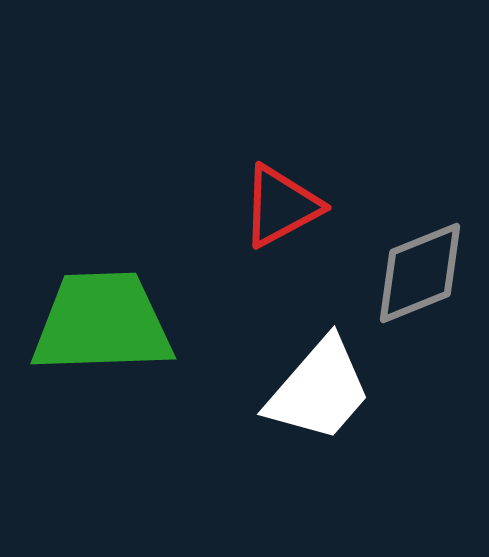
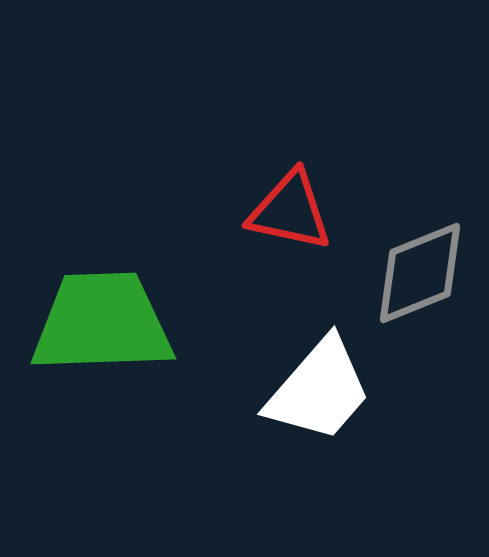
red triangle: moved 9 px right, 5 px down; rotated 40 degrees clockwise
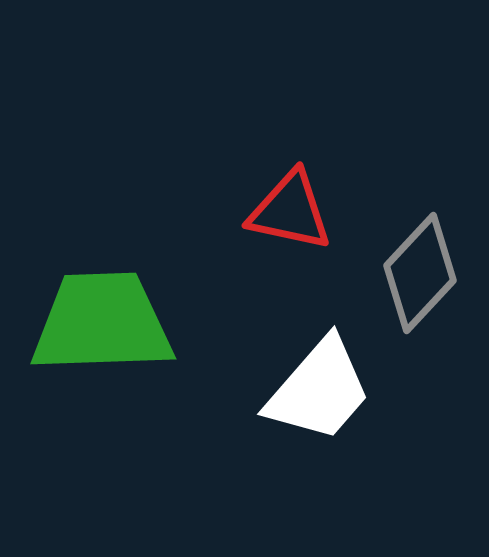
gray diamond: rotated 25 degrees counterclockwise
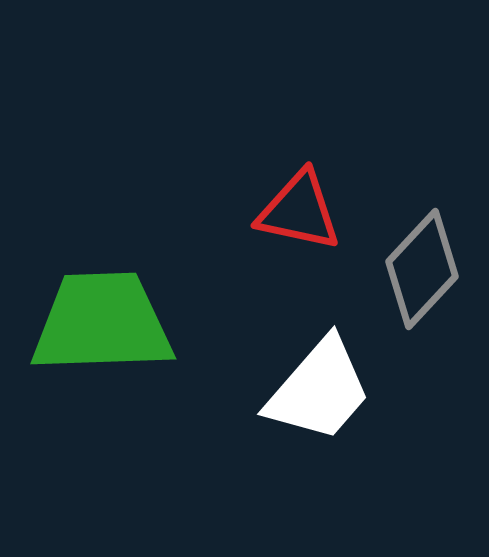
red triangle: moved 9 px right
gray diamond: moved 2 px right, 4 px up
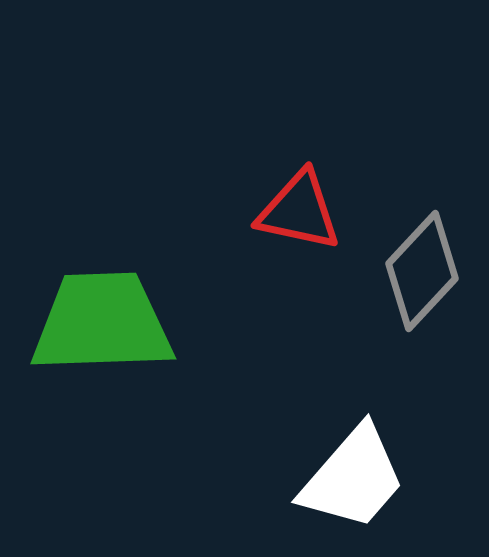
gray diamond: moved 2 px down
white trapezoid: moved 34 px right, 88 px down
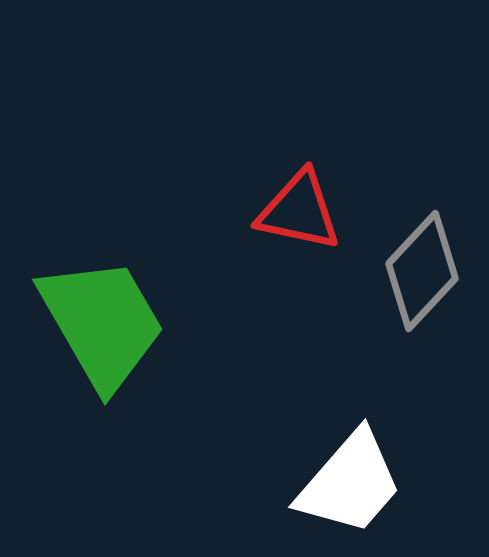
green trapezoid: rotated 62 degrees clockwise
white trapezoid: moved 3 px left, 5 px down
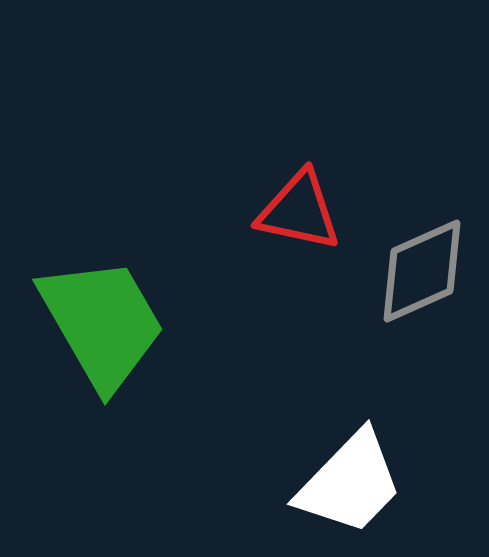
gray diamond: rotated 23 degrees clockwise
white trapezoid: rotated 3 degrees clockwise
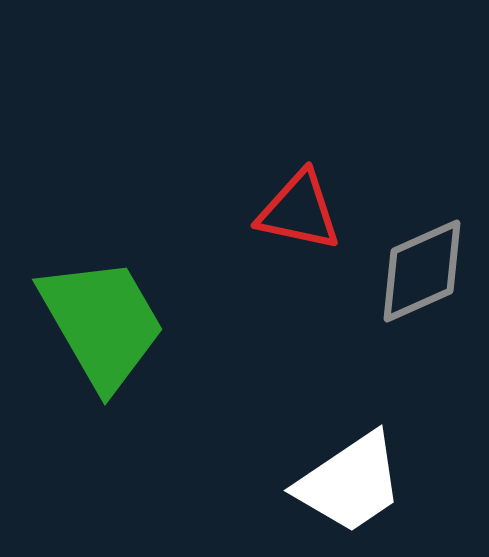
white trapezoid: rotated 12 degrees clockwise
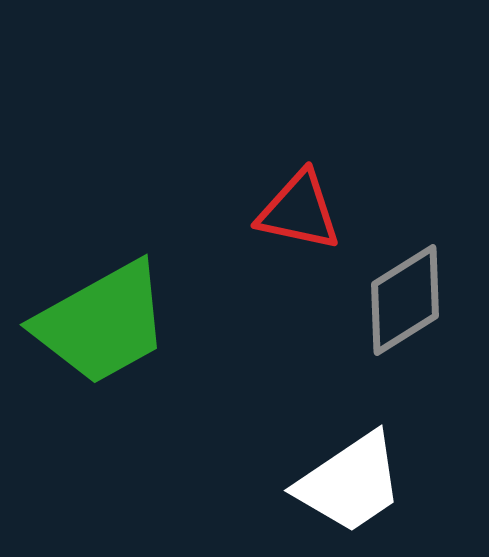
gray diamond: moved 17 px left, 29 px down; rotated 8 degrees counterclockwise
green trapezoid: rotated 91 degrees clockwise
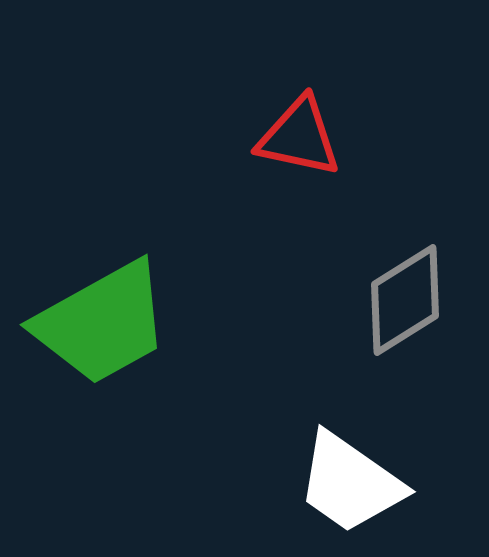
red triangle: moved 74 px up
white trapezoid: rotated 69 degrees clockwise
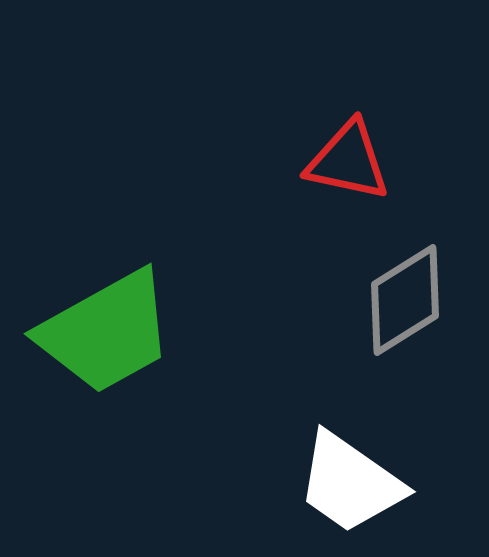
red triangle: moved 49 px right, 24 px down
green trapezoid: moved 4 px right, 9 px down
